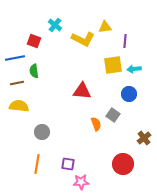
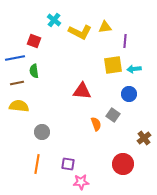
cyan cross: moved 1 px left, 5 px up
yellow L-shape: moved 3 px left, 7 px up
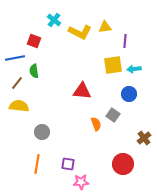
brown line: rotated 40 degrees counterclockwise
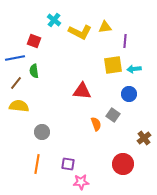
brown line: moved 1 px left
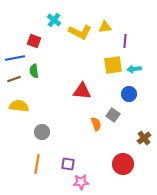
brown line: moved 2 px left, 4 px up; rotated 32 degrees clockwise
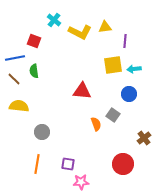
brown line: rotated 64 degrees clockwise
